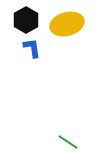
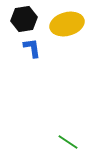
black hexagon: moved 2 px left, 1 px up; rotated 20 degrees clockwise
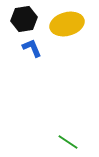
blue L-shape: rotated 15 degrees counterclockwise
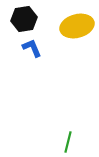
yellow ellipse: moved 10 px right, 2 px down
green line: rotated 70 degrees clockwise
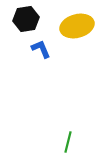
black hexagon: moved 2 px right
blue L-shape: moved 9 px right, 1 px down
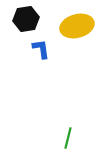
blue L-shape: rotated 15 degrees clockwise
green line: moved 4 px up
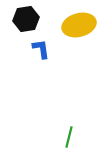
yellow ellipse: moved 2 px right, 1 px up
green line: moved 1 px right, 1 px up
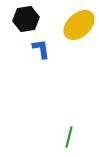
yellow ellipse: rotated 28 degrees counterclockwise
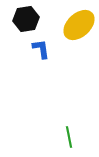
green line: rotated 25 degrees counterclockwise
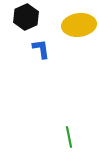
black hexagon: moved 2 px up; rotated 15 degrees counterclockwise
yellow ellipse: rotated 36 degrees clockwise
